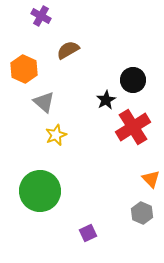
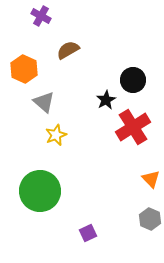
gray hexagon: moved 8 px right, 6 px down
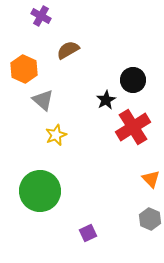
gray triangle: moved 1 px left, 2 px up
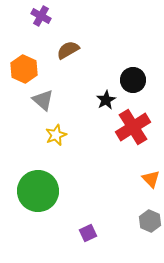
green circle: moved 2 px left
gray hexagon: moved 2 px down
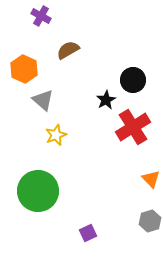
gray hexagon: rotated 20 degrees clockwise
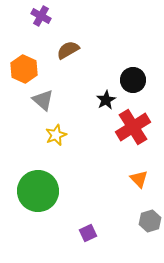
orange triangle: moved 12 px left
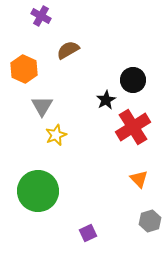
gray triangle: moved 1 px left, 6 px down; rotated 20 degrees clockwise
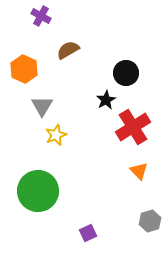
black circle: moved 7 px left, 7 px up
orange triangle: moved 8 px up
